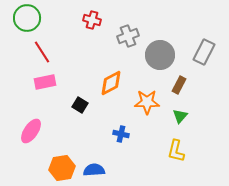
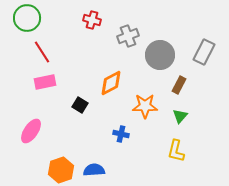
orange star: moved 2 px left, 4 px down
orange hexagon: moved 1 px left, 2 px down; rotated 10 degrees counterclockwise
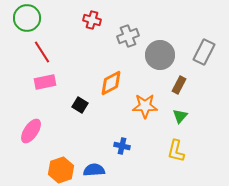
blue cross: moved 1 px right, 12 px down
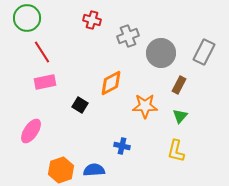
gray circle: moved 1 px right, 2 px up
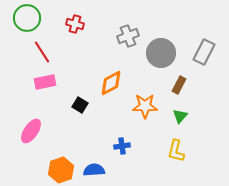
red cross: moved 17 px left, 4 px down
blue cross: rotated 21 degrees counterclockwise
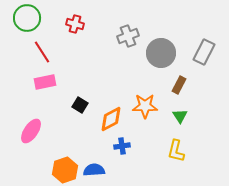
orange diamond: moved 36 px down
green triangle: rotated 14 degrees counterclockwise
orange hexagon: moved 4 px right
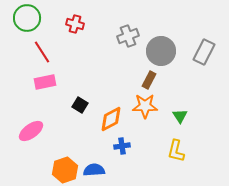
gray circle: moved 2 px up
brown rectangle: moved 30 px left, 5 px up
pink ellipse: rotated 20 degrees clockwise
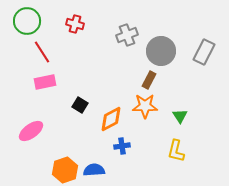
green circle: moved 3 px down
gray cross: moved 1 px left, 1 px up
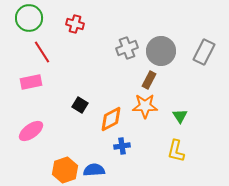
green circle: moved 2 px right, 3 px up
gray cross: moved 13 px down
pink rectangle: moved 14 px left
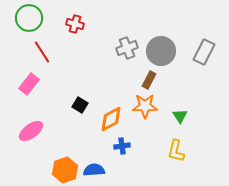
pink rectangle: moved 2 px left, 2 px down; rotated 40 degrees counterclockwise
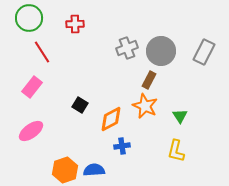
red cross: rotated 18 degrees counterclockwise
pink rectangle: moved 3 px right, 3 px down
orange star: rotated 25 degrees clockwise
